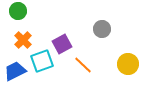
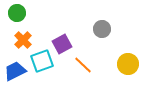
green circle: moved 1 px left, 2 px down
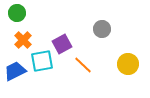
cyan square: rotated 10 degrees clockwise
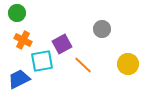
orange cross: rotated 18 degrees counterclockwise
blue trapezoid: moved 4 px right, 8 px down
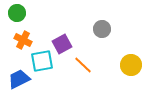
yellow circle: moved 3 px right, 1 px down
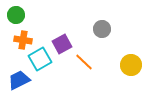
green circle: moved 1 px left, 2 px down
orange cross: rotated 18 degrees counterclockwise
cyan square: moved 2 px left, 2 px up; rotated 20 degrees counterclockwise
orange line: moved 1 px right, 3 px up
blue trapezoid: moved 1 px down
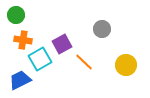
yellow circle: moved 5 px left
blue trapezoid: moved 1 px right
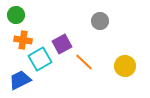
gray circle: moved 2 px left, 8 px up
yellow circle: moved 1 px left, 1 px down
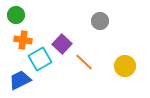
purple square: rotated 18 degrees counterclockwise
